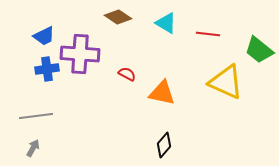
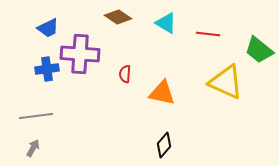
blue trapezoid: moved 4 px right, 8 px up
red semicircle: moved 2 px left; rotated 114 degrees counterclockwise
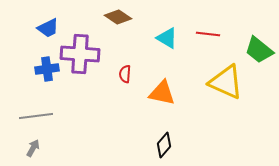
cyan triangle: moved 1 px right, 15 px down
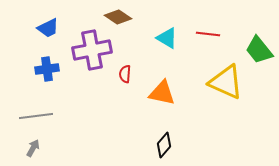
green trapezoid: rotated 12 degrees clockwise
purple cross: moved 12 px right, 4 px up; rotated 15 degrees counterclockwise
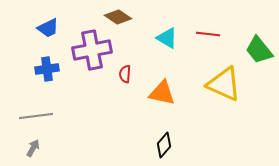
yellow triangle: moved 2 px left, 2 px down
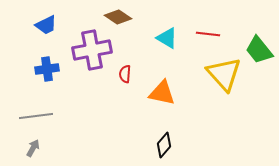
blue trapezoid: moved 2 px left, 3 px up
yellow triangle: moved 10 px up; rotated 24 degrees clockwise
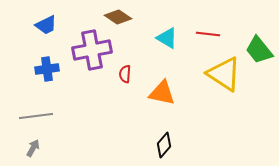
yellow triangle: rotated 15 degrees counterclockwise
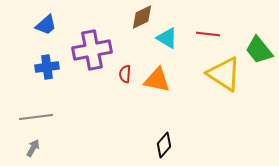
brown diamond: moved 24 px right; rotated 60 degrees counterclockwise
blue trapezoid: rotated 15 degrees counterclockwise
blue cross: moved 2 px up
orange triangle: moved 5 px left, 13 px up
gray line: moved 1 px down
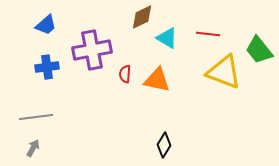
yellow triangle: moved 2 px up; rotated 12 degrees counterclockwise
black diamond: rotated 10 degrees counterclockwise
